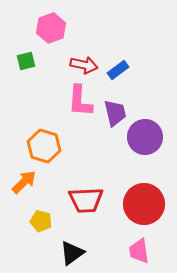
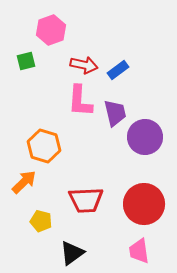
pink hexagon: moved 2 px down
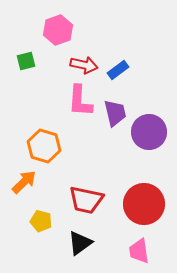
pink hexagon: moved 7 px right
purple circle: moved 4 px right, 5 px up
red trapezoid: rotated 15 degrees clockwise
black triangle: moved 8 px right, 10 px up
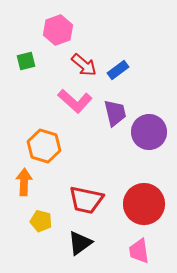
red arrow: rotated 28 degrees clockwise
pink L-shape: moved 5 px left; rotated 52 degrees counterclockwise
orange arrow: rotated 44 degrees counterclockwise
